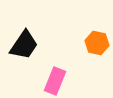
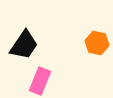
pink rectangle: moved 15 px left
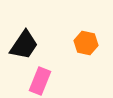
orange hexagon: moved 11 px left
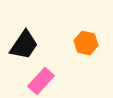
pink rectangle: moved 1 px right; rotated 20 degrees clockwise
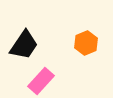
orange hexagon: rotated 25 degrees clockwise
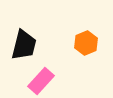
black trapezoid: rotated 20 degrees counterclockwise
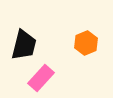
pink rectangle: moved 3 px up
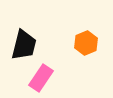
pink rectangle: rotated 8 degrees counterclockwise
